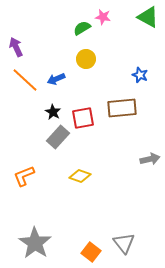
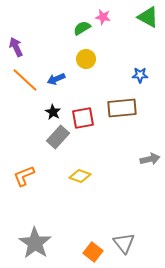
blue star: rotated 21 degrees counterclockwise
orange square: moved 2 px right
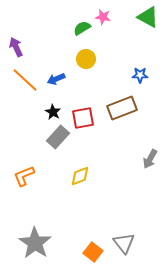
brown rectangle: rotated 16 degrees counterclockwise
gray arrow: rotated 132 degrees clockwise
yellow diamond: rotated 40 degrees counterclockwise
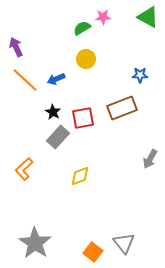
pink star: rotated 14 degrees counterclockwise
orange L-shape: moved 7 px up; rotated 20 degrees counterclockwise
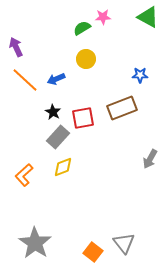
orange L-shape: moved 6 px down
yellow diamond: moved 17 px left, 9 px up
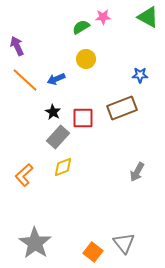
green semicircle: moved 1 px left, 1 px up
purple arrow: moved 1 px right, 1 px up
red square: rotated 10 degrees clockwise
gray arrow: moved 13 px left, 13 px down
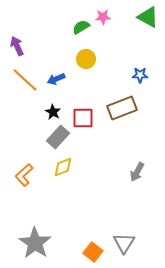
gray triangle: rotated 10 degrees clockwise
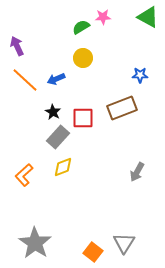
yellow circle: moved 3 px left, 1 px up
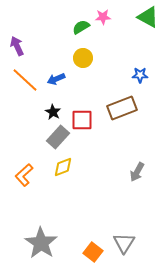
red square: moved 1 px left, 2 px down
gray star: moved 6 px right
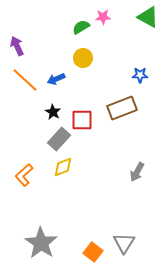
gray rectangle: moved 1 px right, 2 px down
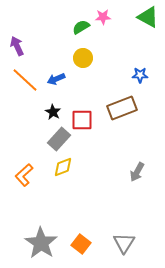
orange square: moved 12 px left, 8 px up
